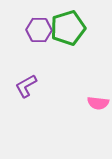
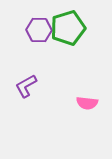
pink semicircle: moved 11 px left
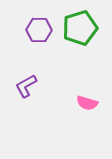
green pentagon: moved 12 px right
pink semicircle: rotated 10 degrees clockwise
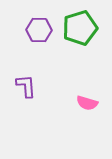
purple L-shape: rotated 115 degrees clockwise
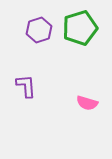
purple hexagon: rotated 20 degrees counterclockwise
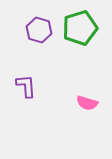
purple hexagon: rotated 25 degrees counterclockwise
